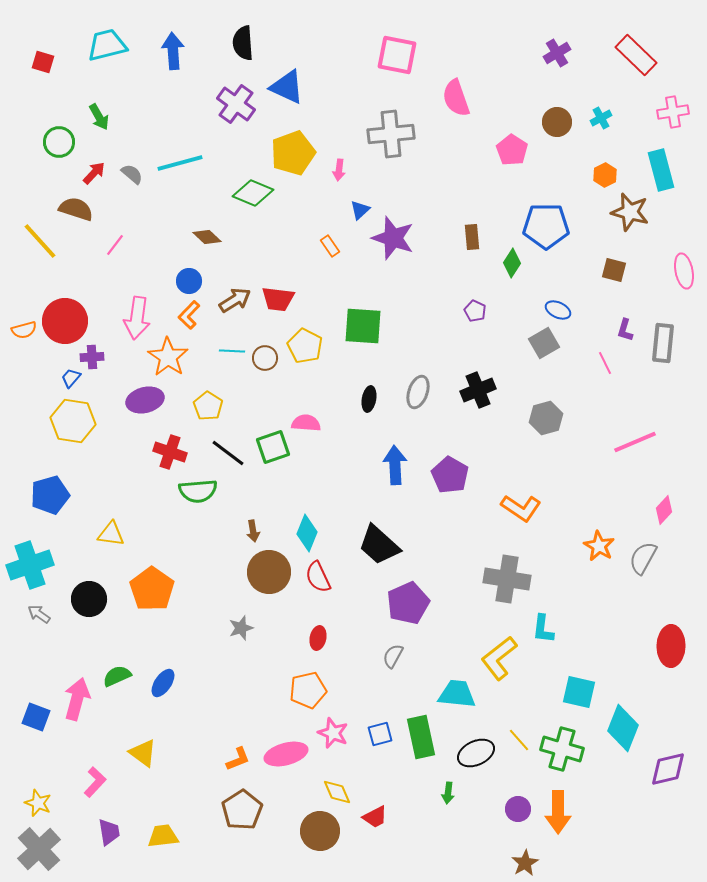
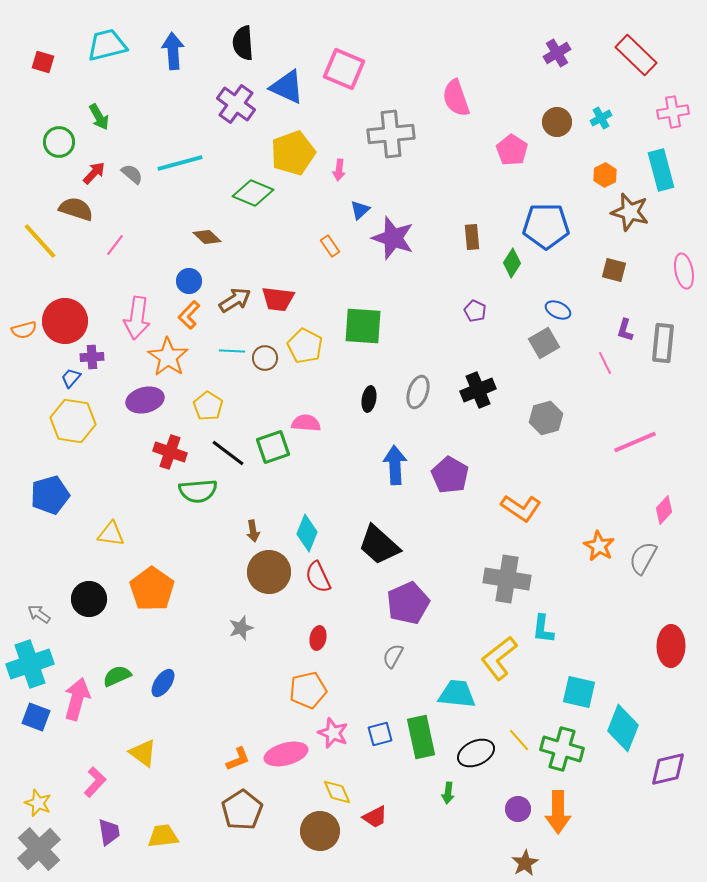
pink square at (397, 55): moved 53 px left, 14 px down; rotated 12 degrees clockwise
cyan cross at (30, 565): moved 99 px down
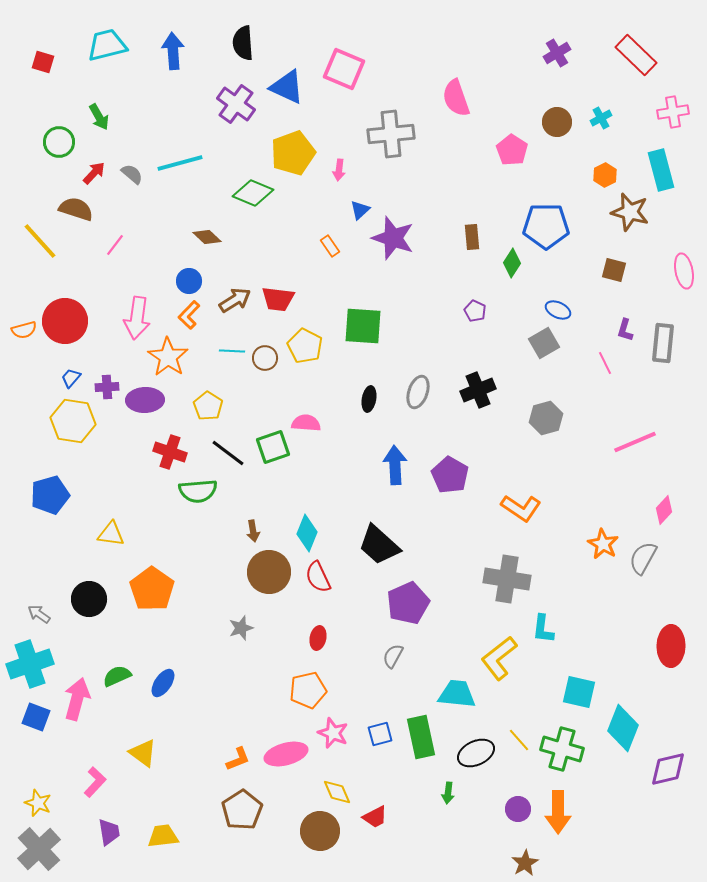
purple cross at (92, 357): moved 15 px right, 30 px down
purple ellipse at (145, 400): rotated 12 degrees clockwise
orange star at (599, 546): moved 4 px right, 2 px up
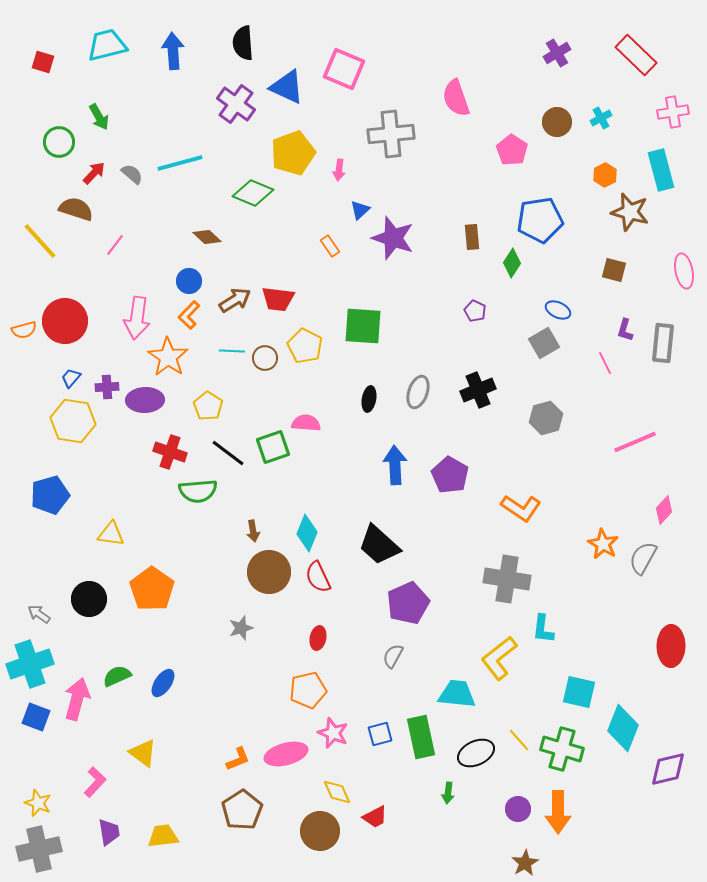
blue pentagon at (546, 226): moved 6 px left, 6 px up; rotated 9 degrees counterclockwise
gray cross at (39, 849): rotated 30 degrees clockwise
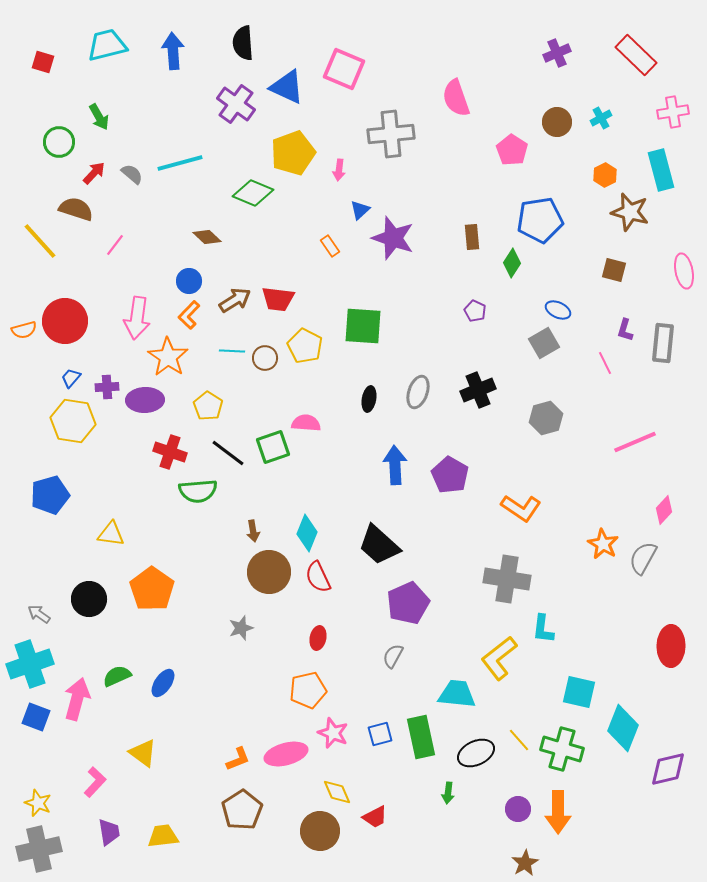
purple cross at (557, 53): rotated 8 degrees clockwise
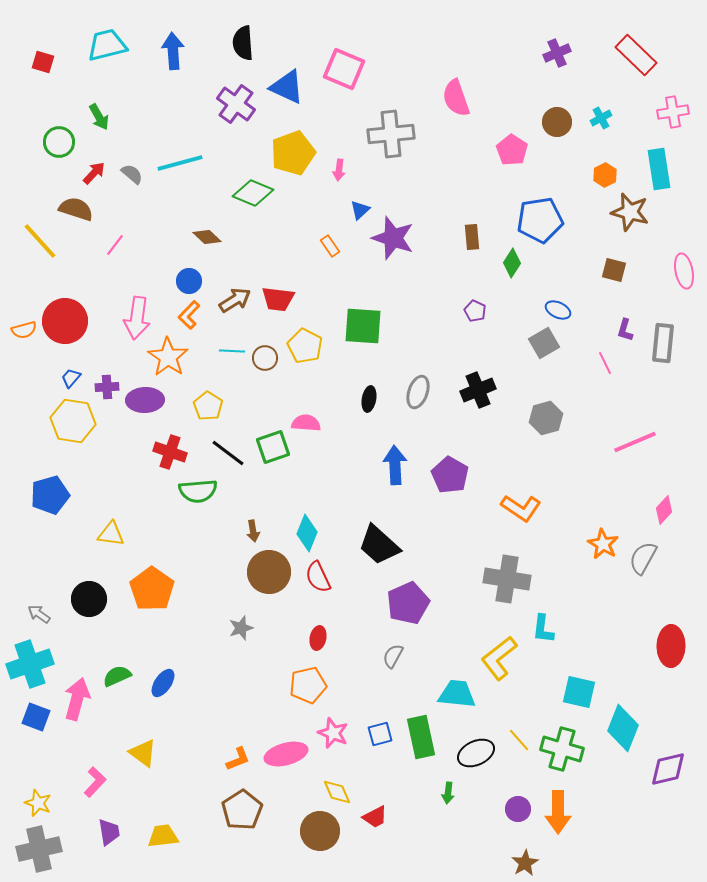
cyan rectangle at (661, 170): moved 2 px left, 1 px up; rotated 6 degrees clockwise
orange pentagon at (308, 690): moved 5 px up
